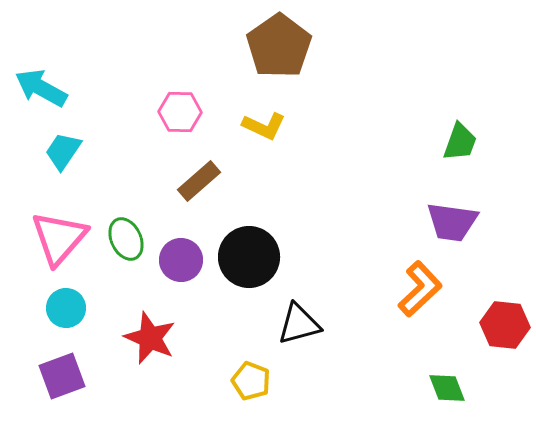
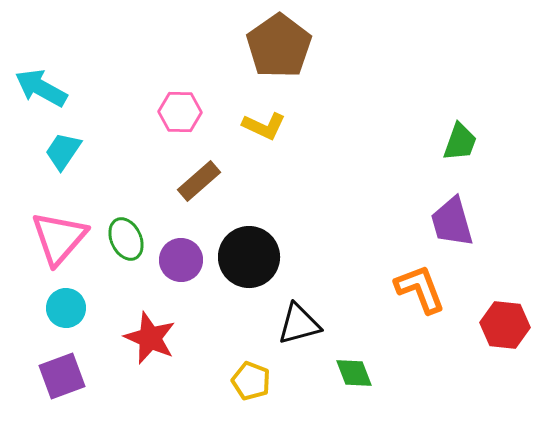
purple trapezoid: rotated 66 degrees clockwise
orange L-shape: rotated 68 degrees counterclockwise
green diamond: moved 93 px left, 15 px up
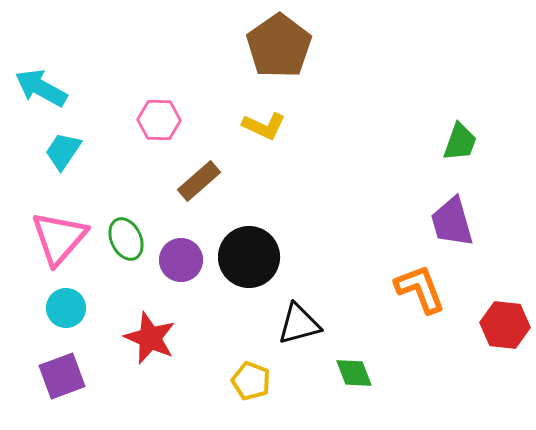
pink hexagon: moved 21 px left, 8 px down
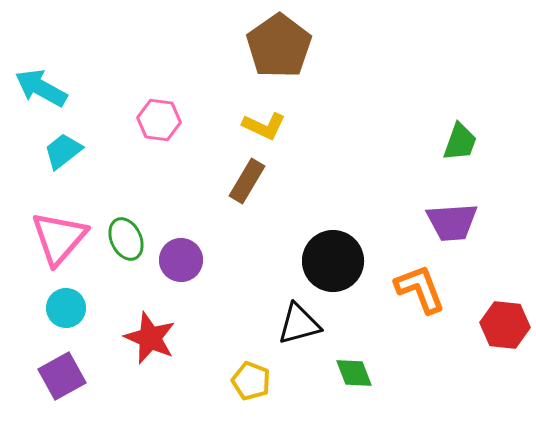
pink hexagon: rotated 6 degrees clockwise
cyan trapezoid: rotated 18 degrees clockwise
brown rectangle: moved 48 px right; rotated 18 degrees counterclockwise
purple trapezoid: rotated 78 degrees counterclockwise
black circle: moved 84 px right, 4 px down
purple square: rotated 9 degrees counterclockwise
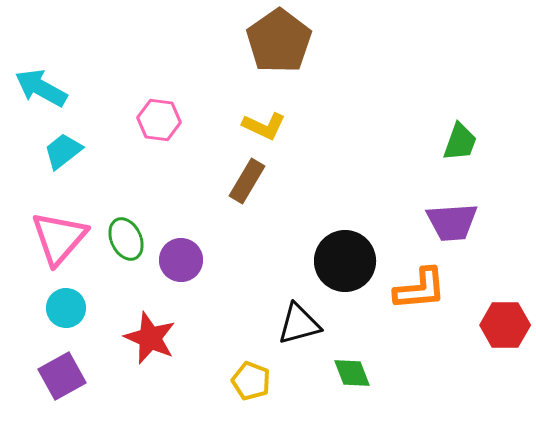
brown pentagon: moved 5 px up
black circle: moved 12 px right
orange L-shape: rotated 106 degrees clockwise
red hexagon: rotated 6 degrees counterclockwise
green diamond: moved 2 px left
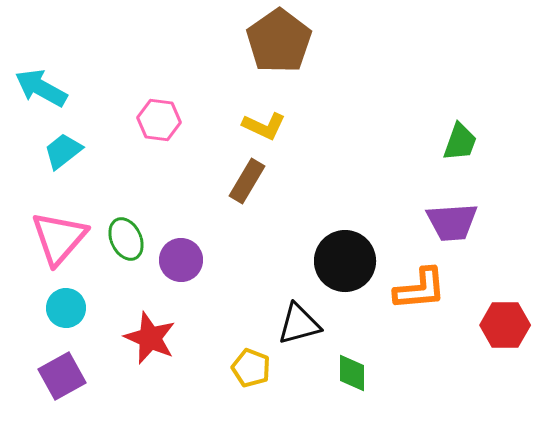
green diamond: rotated 21 degrees clockwise
yellow pentagon: moved 13 px up
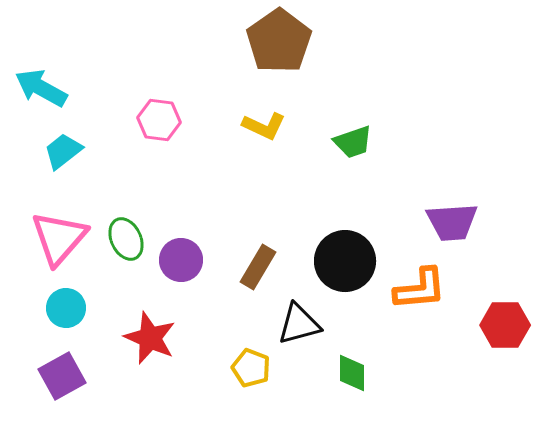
green trapezoid: moved 107 px left; rotated 51 degrees clockwise
brown rectangle: moved 11 px right, 86 px down
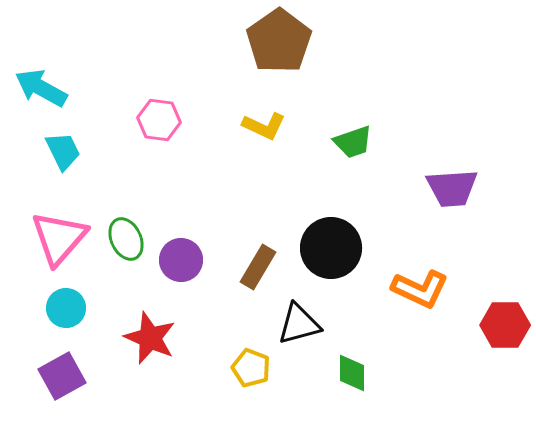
cyan trapezoid: rotated 102 degrees clockwise
purple trapezoid: moved 34 px up
black circle: moved 14 px left, 13 px up
orange L-shape: rotated 30 degrees clockwise
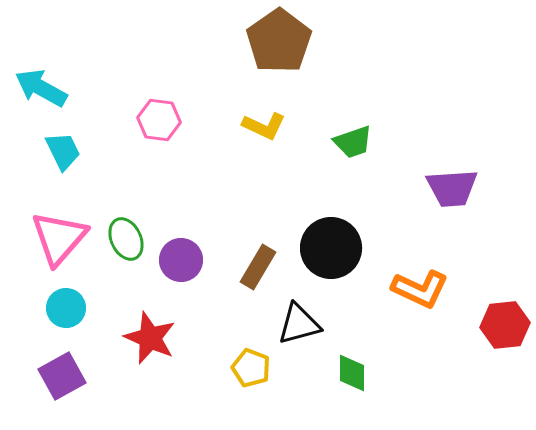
red hexagon: rotated 6 degrees counterclockwise
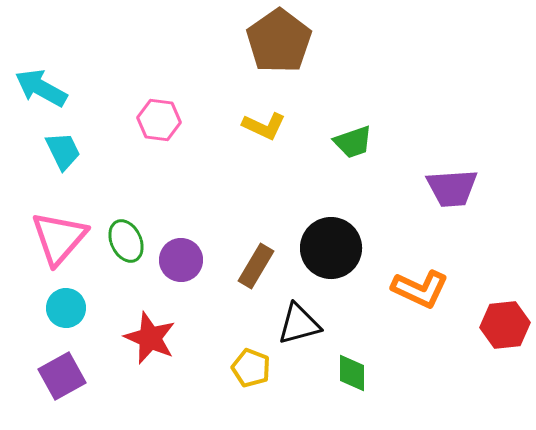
green ellipse: moved 2 px down
brown rectangle: moved 2 px left, 1 px up
